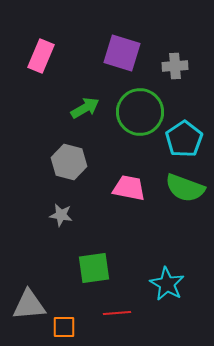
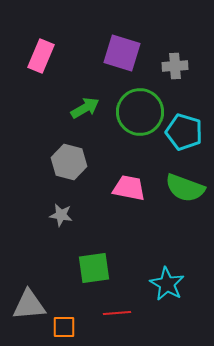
cyan pentagon: moved 7 px up; rotated 21 degrees counterclockwise
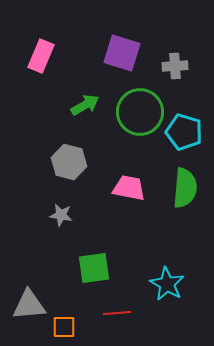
green arrow: moved 3 px up
green semicircle: rotated 105 degrees counterclockwise
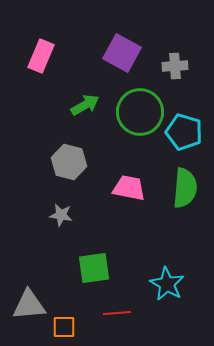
purple square: rotated 12 degrees clockwise
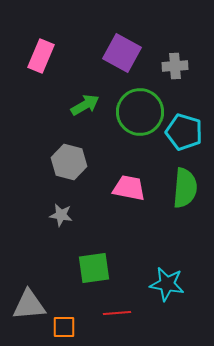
cyan star: rotated 20 degrees counterclockwise
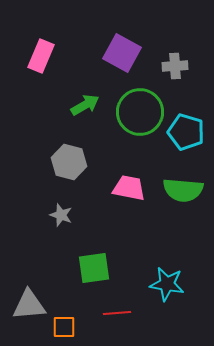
cyan pentagon: moved 2 px right
green semicircle: moved 2 px left, 2 px down; rotated 90 degrees clockwise
gray star: rotated 10 degrees clockwise
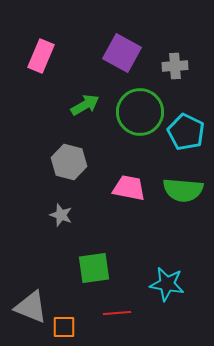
cyan pentagon: rotated 9 degrees clockwise
gray triangle: moved 2 px right, 2 px down; rotated 27 degrees clockwise
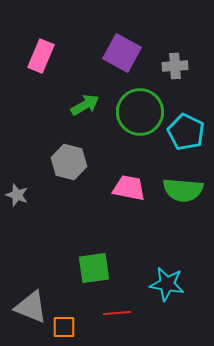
gray star: moved 44 px left, 20 px up
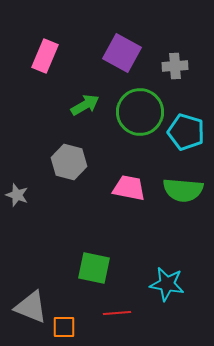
pink rectangle: moved 4 px right
cyan pentagon: rotated 9 degrees counterclockwise
green square: rotated 20 degrees clockwise
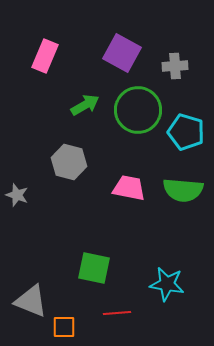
green circle: moved 2 px left, 2 px up
gray triangle: moved 6 px up
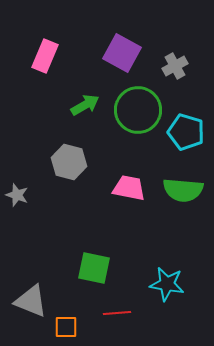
gray cross: rotated 25 degrees counterclockwise
orange square: moved 2 px right
